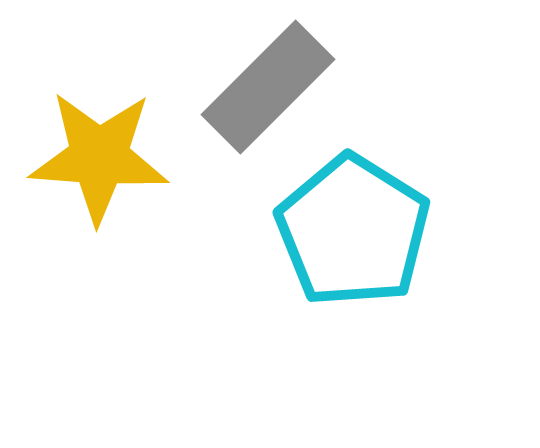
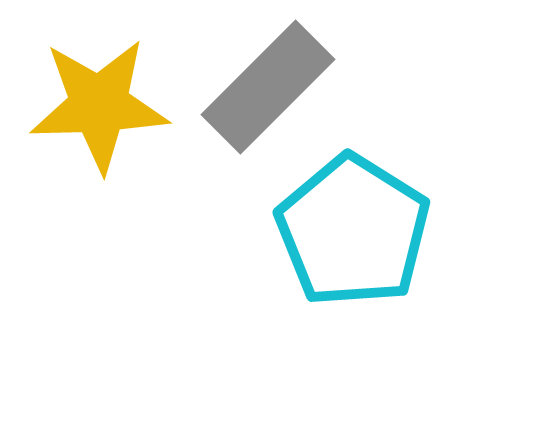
yellow star: moved 52 px up; rotated 6 degrees counterclockwise
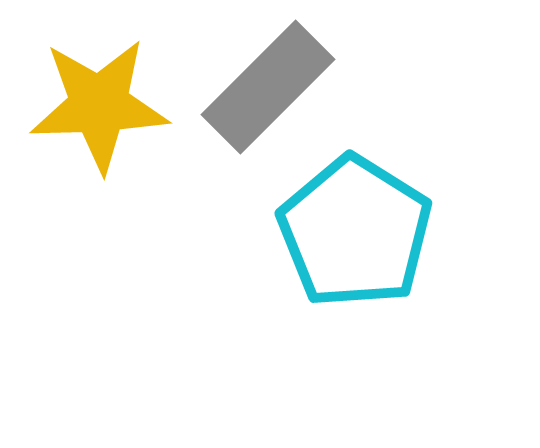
cyan pentagon: moved 2 px right, 1 px down
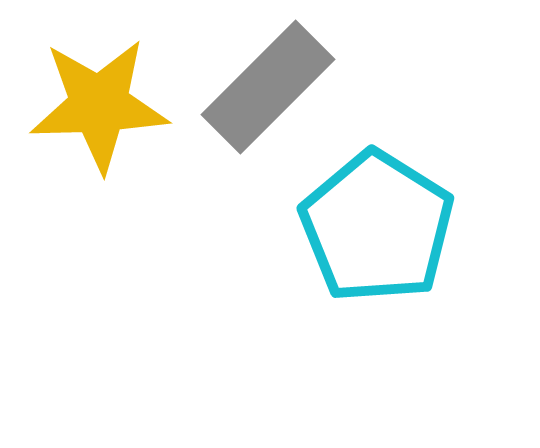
cyan pentagon: moved 22 px right, 5 px up
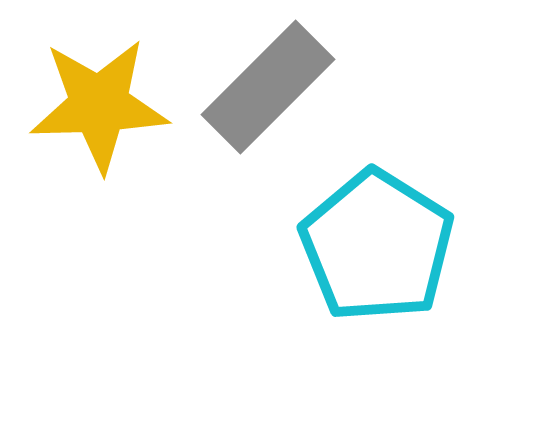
cyan pentagon: moved 19 px down
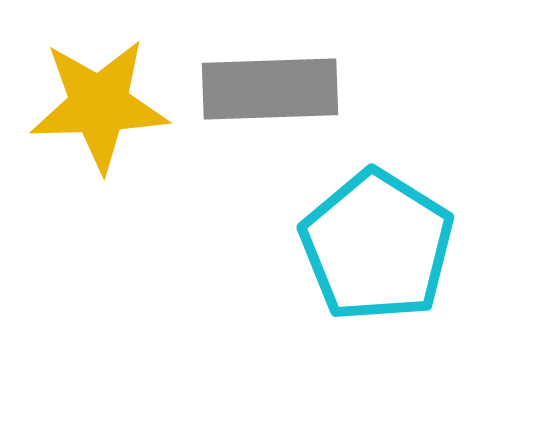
gray rectangle: moved 2 px right, 2 px down; rotated 43 degrees clockwise
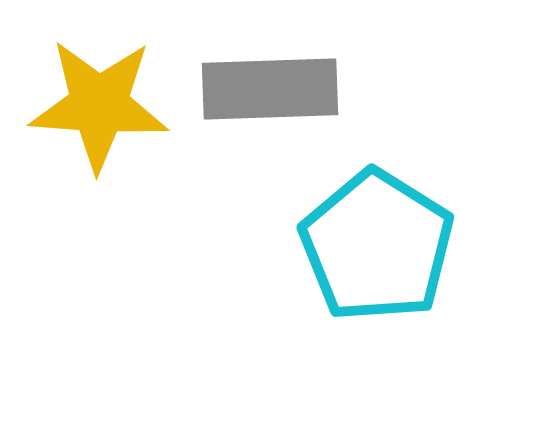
yellow star: rotated 6 degrees clockwise
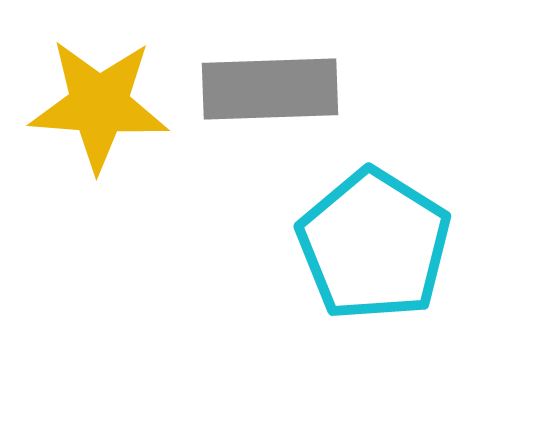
cyan pentagon: moved 3 px left, 1 px up
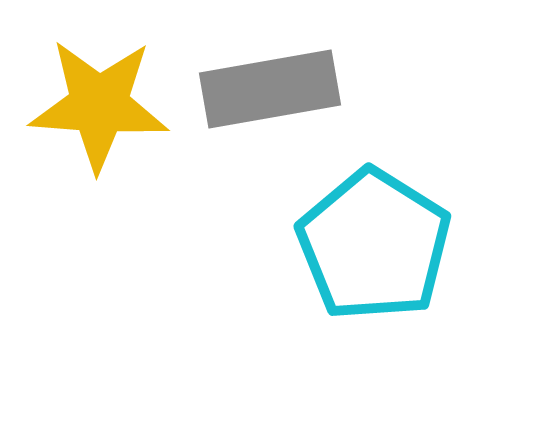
gray rectangle: rotated 8 degrees counterclockwise
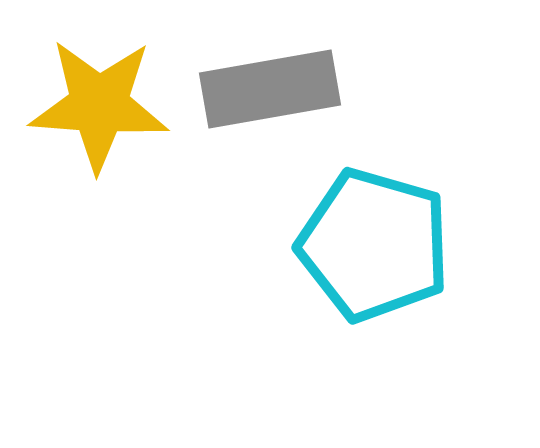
cyan pentagon: rotated 16 degrees counterclockwise
